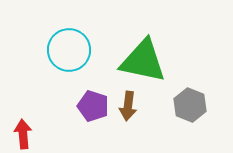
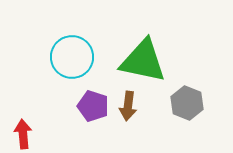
cyan circle: moved 3 px right, 7 px down
gray hexagon: moved 3 px left, 2 px up
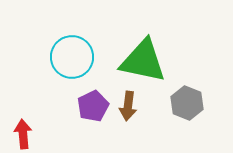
purple pentagon: rotated 28 degrees clockwise
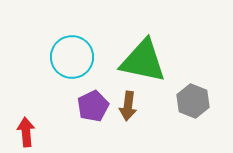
gray hexagon: moved 6 px right, 2 px up
red arrow: moved 3 px right, 2 px up
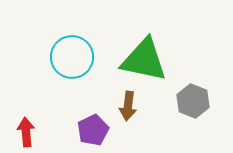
green triangle: moved 1 px right, 1 px up
purple pentagon: moved 24 px down
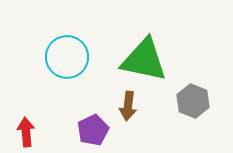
cyan circle: moved 5 px left
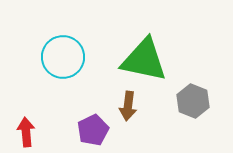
cyan circle: moved 4 px left
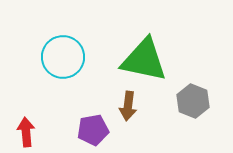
purple pentagon: rotated 16 degrees clockwise
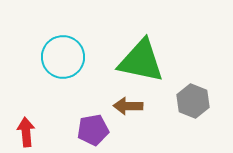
green triangle: moved 3 px left, 1 px down
brown arrow: rotated 84 degrees clockwise
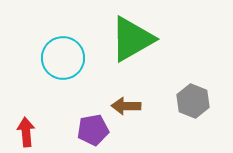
cyan circle: moved 1 px down
green triangle: moved 9 px left, 22 px up; rotated 42 degrees counterclockwise
brown arrow: moved 2 px left
